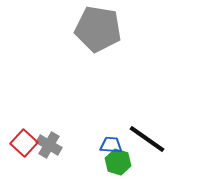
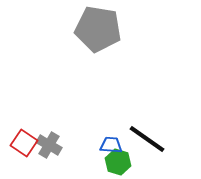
red square: rotated 8 degrees counterclockwise
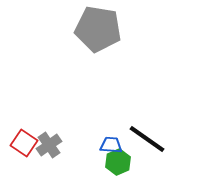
gray cross: rotated 25 degrees clockwise
green hexagon: rotated 20 degrees clockwise
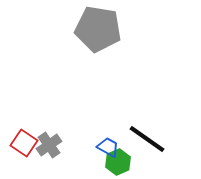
blue trapezoid: moved 3 px left, 2 px down; rotated 25 degrees clockwise
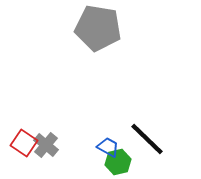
gray pentagon: moved 1 px up
black line: rotated 9 degrees clockwise
gray cross: moved 3 px left; rotated 15 degrees counterclockwise
green hexagon: rotated 10 degrees clockwise
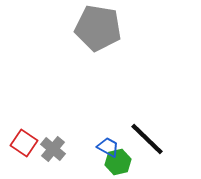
gray cross: moved 7 px right, 4 px down
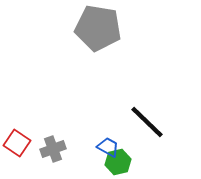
black line: moved 17 px up
red square: moved 7 px left
gray cross: rotated 30 degrees clockwise
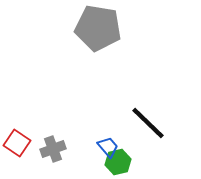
black line: moved 1 px right, 1 px down
blue trapezoid: rotated 20 degrees clockwise
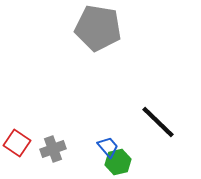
black line: moved 10 px right, 1 px up
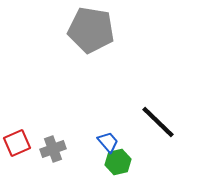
gray pentagon: moved 7 px left, 2 px down
red square: rotated 32 degrees clockwise
blue trapezoid: moved 5 px up
